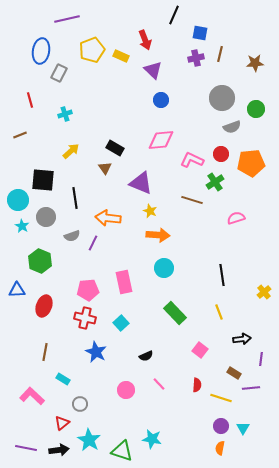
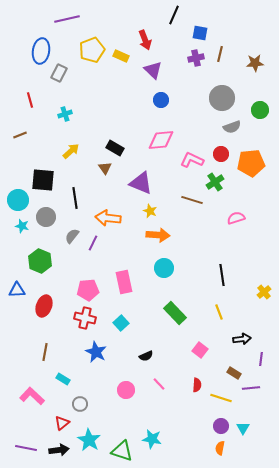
green circle at (256, 109): moved 4 px right, 1 px down
cyan star at (22, 226): rotated 16 degrees counterclockwise
gray semicircle at (72, 236): rotated 147 degrees clockwise
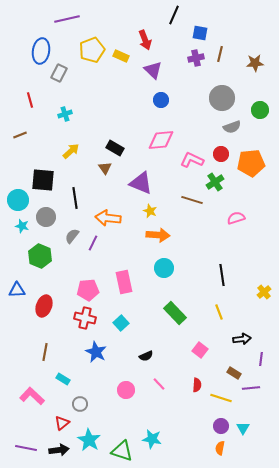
green hexagon at (40, 261): moved 5 px up
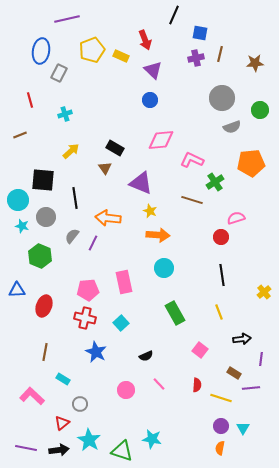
blue circle at (161, 100): moved 11 px left
red circle at (221, 154): moved 83 px down
green rectangle at (175, 313): rotated 15 degrees clockwise
